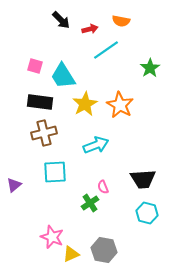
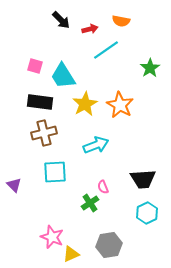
purple triangle: rotated 35 degrees counterclockwise
cyan hexagon: rotated 20 degrees clockwise
gray hexagon: moved 5 px right, 5 px up; rotated 20 degrees counterclockwise
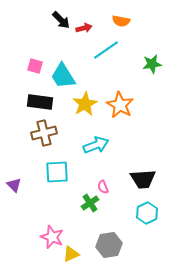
red arrow: moved 6 px left, 1 px up
green star: moved 2 px right, 4 px up; rotated 24 degrees clockwise
cyan square: moved 2 px right
